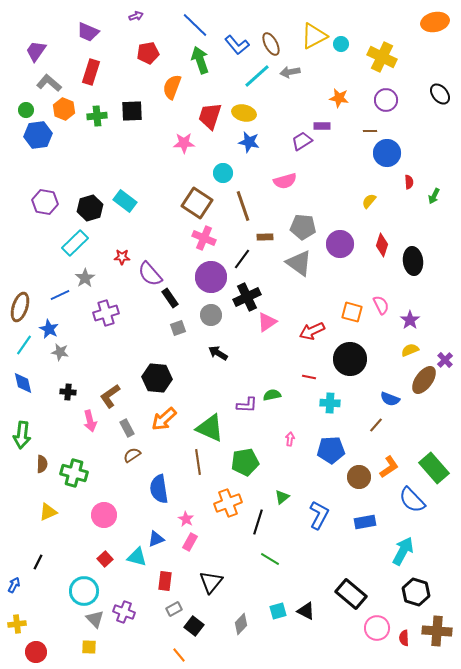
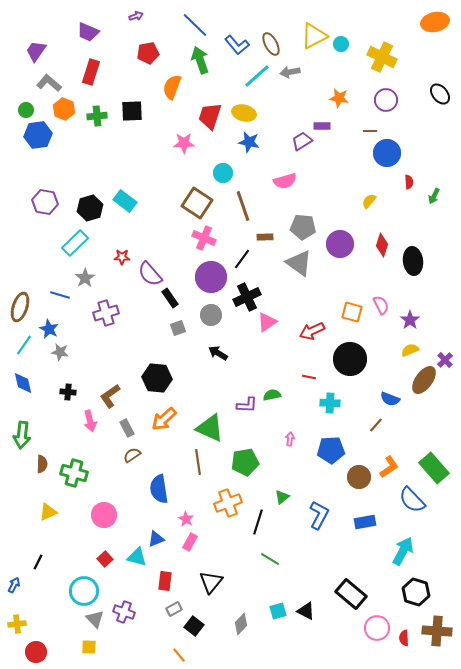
blue line at (60, 295): rotated 42 degrees clockwise
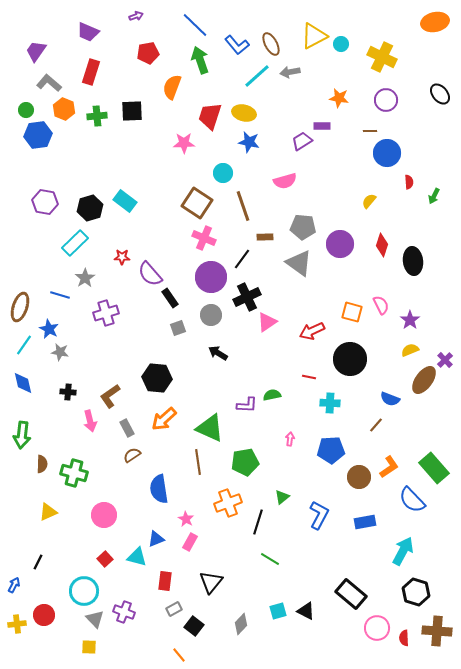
red circle at (36, 652): moved 8 px right, 37 px up
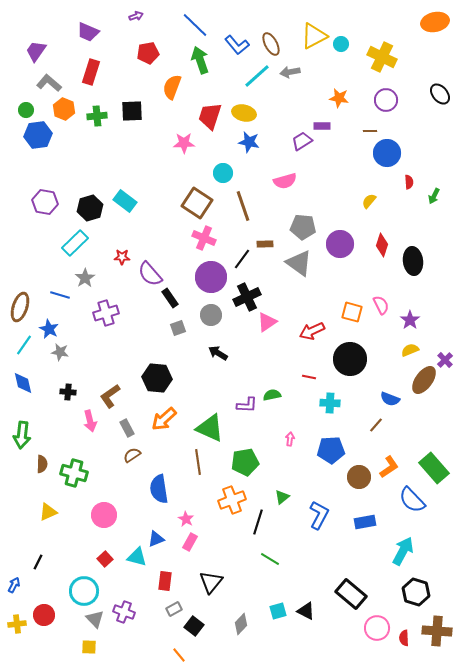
brown rectangle at (265, 237): moved 7 px down
orange cross at (228, 503): moved 4 px right, 3 px up
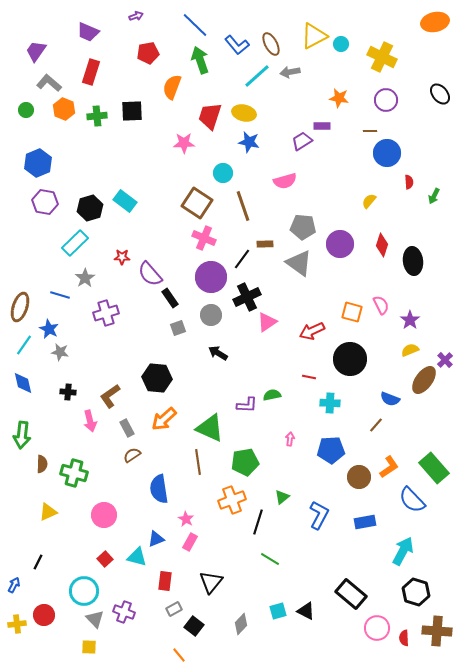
blue hexagon at (38, 135): moved 28 px down; rotated 16 degrees counterclockwise
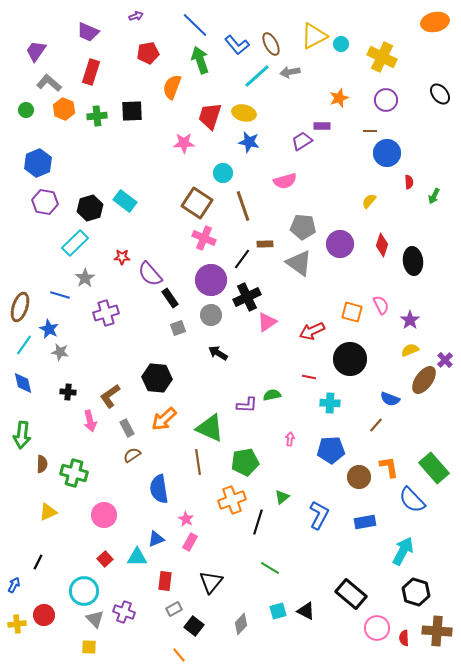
orange star at (339, 98): rotated 30 degrees counterclockwise
purple circle at (211, 277): moved 3 px down
orange L-shape at (389, 467): rotated 65 degrees counterclockwise
cyan triangle at (137, 557): rotated 15 degrees counterclockwise
green line at (270, 559): moved 9 px down
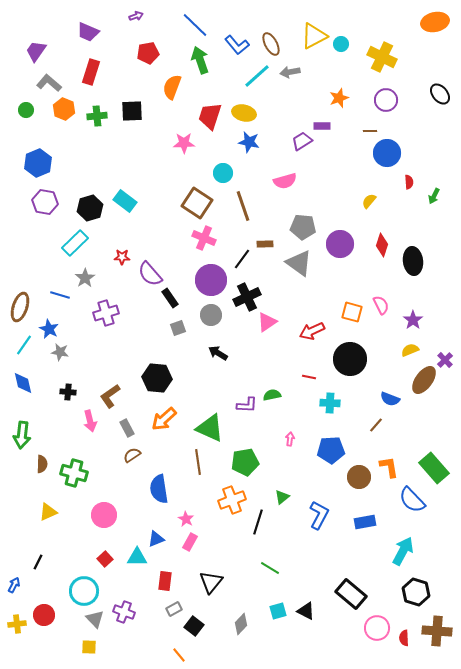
purple star at (410, 320): moved 3 px right
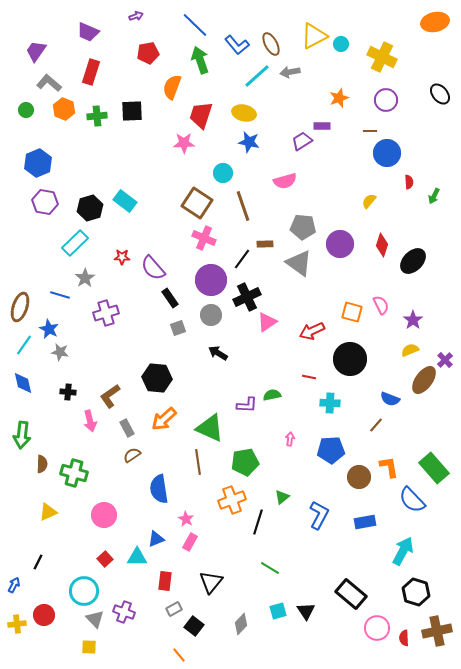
red trapezoid at (210, 116): moved 9 px left, 1 px up
black ellipse at (413, 261): rotated 52 degrees clockwise
purple semicircle at (150, 274): moved 3 px right, 6 px up
black triangle at (306, 611): rotated 30 degrees clockwise
brown cross at (437, 631): rotated 16 degrees counterclockwise
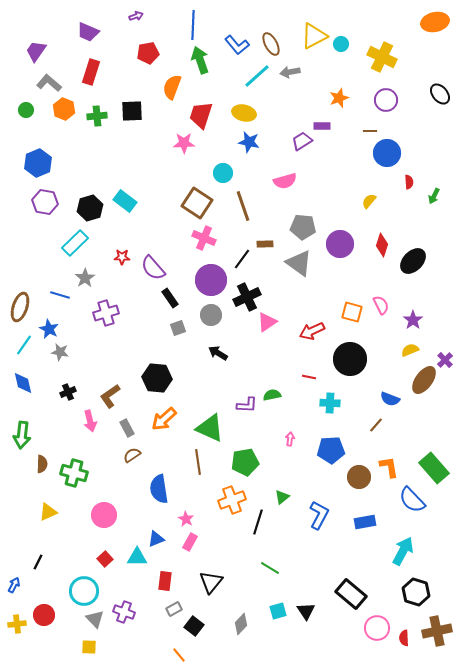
blue line at (195, 25): moved 2 px left; rotated 48 degrees clockwise
black cross at (68, 392): rotated 28 degrees counterclockwise
